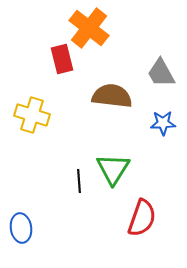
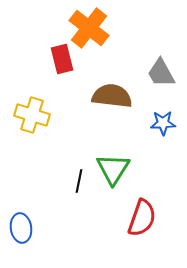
black line: rotated 15 degrees clockwise
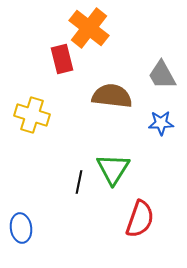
gray trapezoid: moved 1 px right, 2 px down
blue star: moved 2 px left
black line: moved 1 px down
red semicircle: moved 2 px left, 1 px down
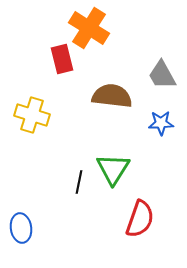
orange cross: rotated 6 degrees counterclockwise
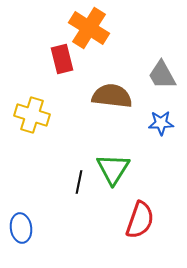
red semicircle: moved 1 px down
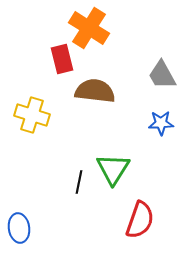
brown semicircle: moved 17 px left, 5 px up
blue ellipse: moved 2 px left
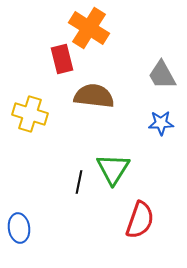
brown semicircle: moved 1 px left, 5 px down
yellow cross: moved 2 px left, 1 px up
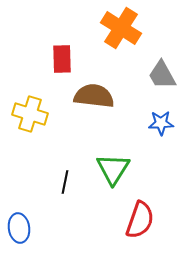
orange cross: moved 32 px right
red rectangle: rotated 12 degrees clockwise
black line: moved 14 px left
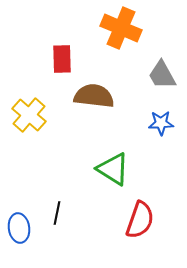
orange cross: rotated 9 degrees counterclockwise
yellow cross: moved 1 px left, 1 px down; rotated 24 degrees clockwise
green triangle: rotated 30 degrees counterclockwise
black line: moved 8 px left, 31 px down
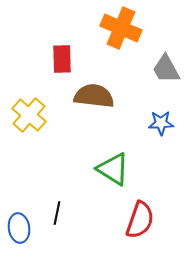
gray trapezoid: moved 4 px right, 6 px up
